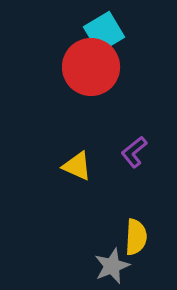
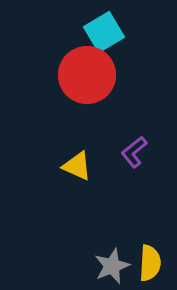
red circle: moved 4 px left, 8 px down
yellow semicircle: moved 14 px right, 26 px down
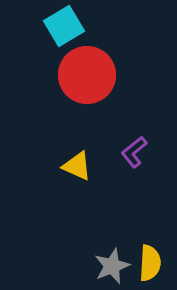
cyan square: moved 40 px left, 6 px up
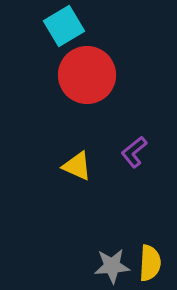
gray star: rotated 18 degrees clockwise
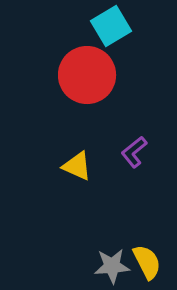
cyan square: moved 47 px right
yellow semicircle: moved 3 px left, 1 px up; rotated 30 degrees counterclockwise
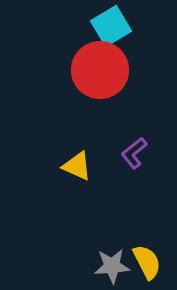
red circle: moved 13 px right, 5 px up
purple L-shape: moved 1 px down
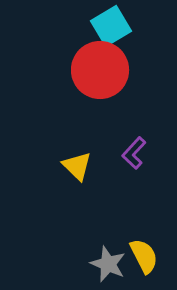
purple L-shape: rotated 8 degrees counterclockwise
yellow triangle: rotated 20 degrees clockwise
yellow semicircle: moved 3 px left, 6 px up
gray star: moved 4 px left, 2 px up; rotated 27 degrees clockwise
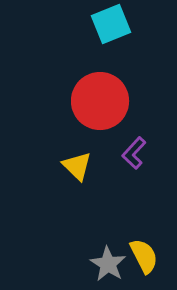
cyan square: moved 2 px up; rotated 9 degrees clockwise
red circle: moved 31 px down
gray star: rotated 9 degrees clockwise
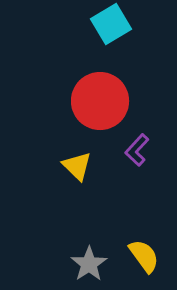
cyan square: rotated 9 degrees counterclockwise
purple L-shape: moved 3 px right, 3 px up
yellow semicircle: rotated 9 degrees counterclockwise
gray star: moved 19 px left; rotated 6 degrees clockwise
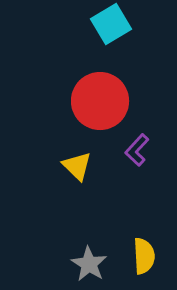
yellow semicircle: rotated 33 degrees clockwise
gray star: rotated 6 degrees counterclockwise
